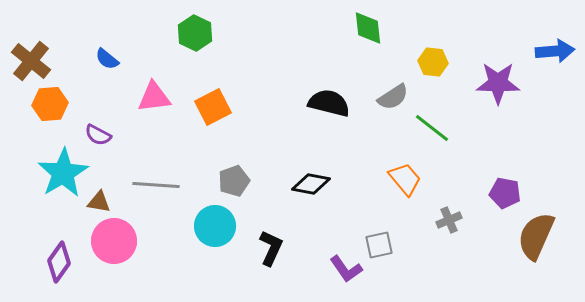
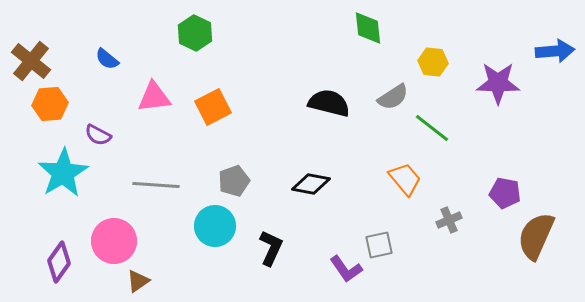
brown triangle: moved 39 px right, 79 px down; rotated 45 degrees counterclockwise
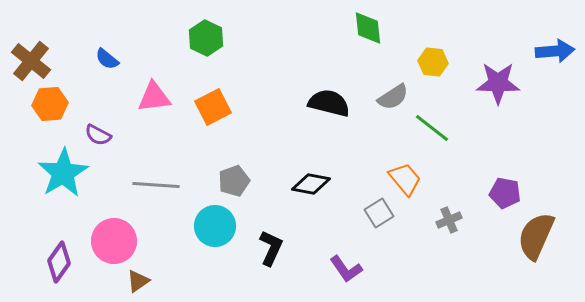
green hexagon: moved 11 px right, 5 px down
gray square: moved 32 px up; rotated 20 degrees counterclockwise
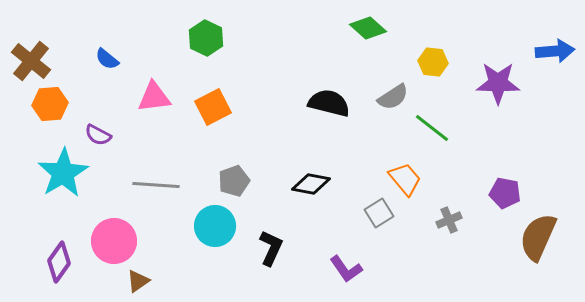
green diamond: rotated 42 degrees counterclockwise
brown semicircle: moved 2 px right, 1 px down
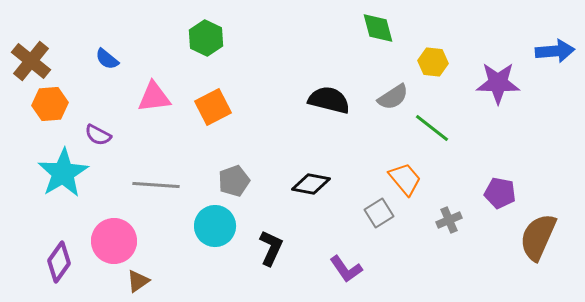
green diamond: moved 10 px right; rotated 33 degrees clockwise
black semicircle: moved 3 px up
purple pentagon: moved 5 px left
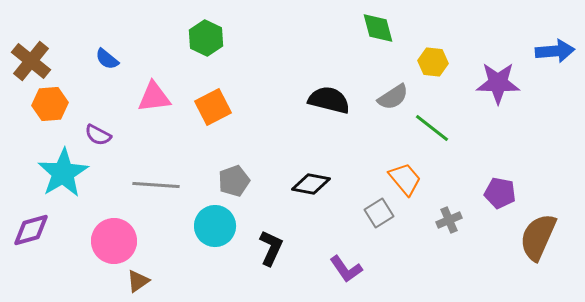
purple diamond: moved 28 px left, 32 px up; rotated 39 degrees clockwise
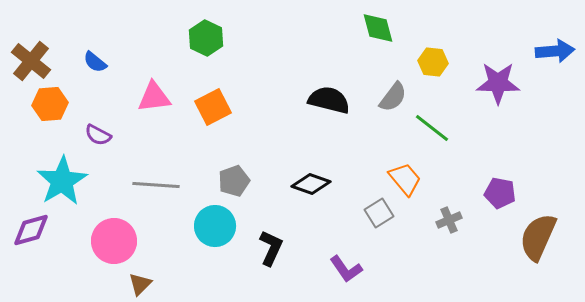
blue semicircle: moved 12 px left, 3 px down
gray semicircle: rotated 20 degrees counterclockwise
cyan star: moved 1 px left, 8 px down
black diamond: rotated 9 degrees clockwise
brown triangle: moved 2 px right, 3 px down; rotated 10 degrees counterclockwise
